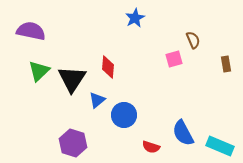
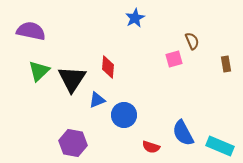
brown semicircle: moved 1 px left, 1 px down
blue triangle: rotated 18 degrees clockwise
purple hexagon: rotated 8 degrees counterclockwise
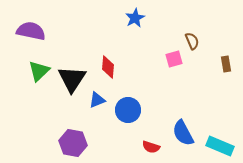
blue circle: moved 4 px right, 5 px up
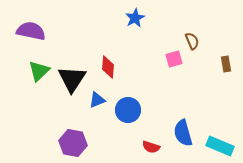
blue semicircle: rotated 12 degrees clockwise
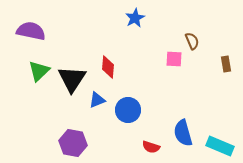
pink square: rotated 18 degrees clockwise
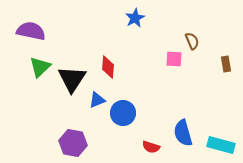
green triangle: moved 1 px right, 4 px up
blue circle: moved 5 px left, 3 px down
cyan rectangle: moved 1 px right, 1 px up; rotated 8 degrees counterclockwise
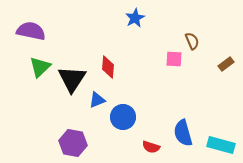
brown rectangle: rotated 63 degrees clockwise
blue circle: moved 4 px down
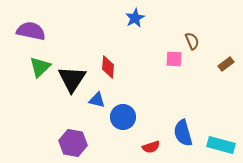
blue triangle: rotated 36 degrees clockwise
red semicircle: rotated 36 degrees counterclockwise
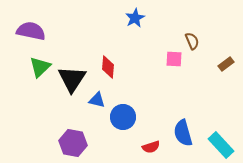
cyan rectangle: rotated 32 degrees clockwise
